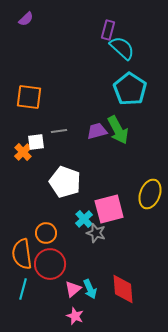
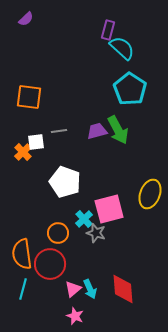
orange circle: moved 12 px right
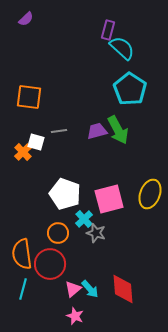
white square: rotated 24 degrees clockwise
white pentagon: moved 12 px down
pink square: moved 10 px up
cyan arrow: rotated 18 degrees counterclockwise
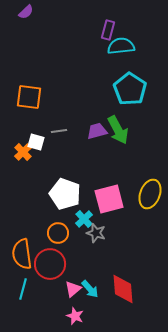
purple semicircle: moved 7 px up
cyan semicircle: moved 1 px left, 2 px up; rotated 48 degrees counterclockwise
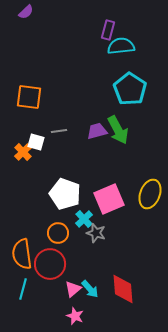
pink square: rotated 8 degrees counterclockwise
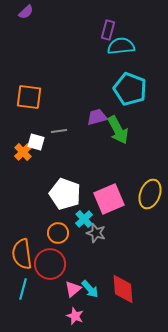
cyan pentagon: rotated 12 degrees counterclockwise
purple trapezoid: moved 14 px up
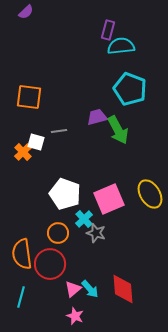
yellow ellipse: rotated 52 degrees counterclockwise
cyan line: moved 2 px left, 8 px down
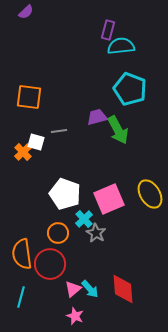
gray star: rotated 12 degrees clockwise
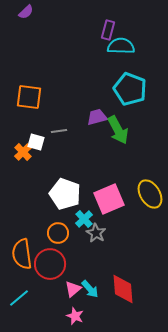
cyan semicircle: rotated 8 degrees clockwise
cyan line: moved 2 px left, 1 px down; rotated 35 degrees clockwise
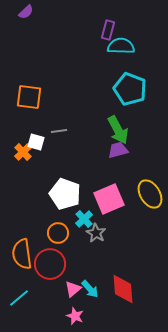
purple trapezoid: moved 21 px right, 33 px down
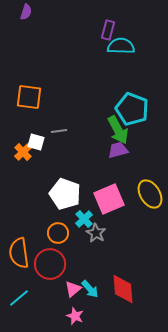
purple semicircle: rotated 28 degrees counterclockwise
cyan pentagon: moved 2 px right, 20 px down
orange semicircle: moved 3 px left, 1 px up
